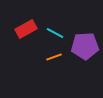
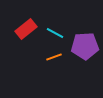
red rectangle: rotated 10 degrees counterclockwise
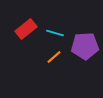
cyan line: rotated 12 degrees counterclockwise
orange line: rotated 21 degrees counterclockwise
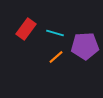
red rectangle: rotated 15 degrees counterclockwise
orange line: moved 2 px right
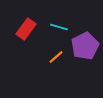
cyan line: moved 4 px right, 6 px up
purple pentagon: rotated 24 degrees counterclockwise
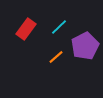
cyan line: rotated 60 degrees counterclockwise
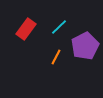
orange line: rotated 21 degrees counterclockwise
